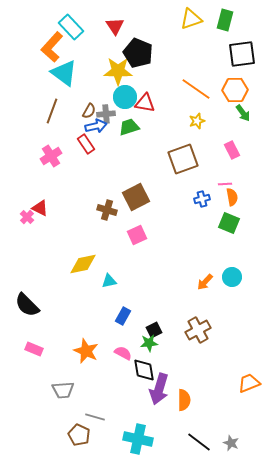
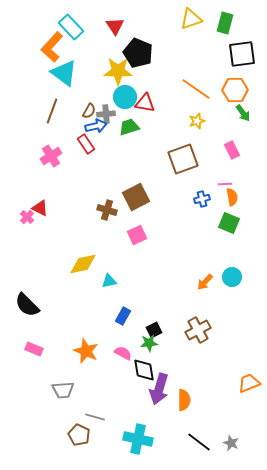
green rectangle at (225, 20): moved 3 px down
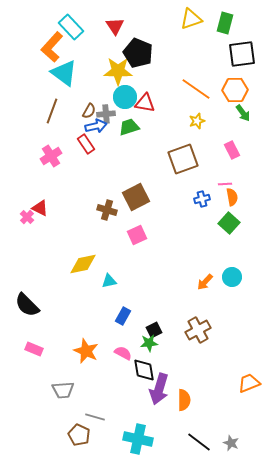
green square at (229, 223): rotated 20 degrees clockwise
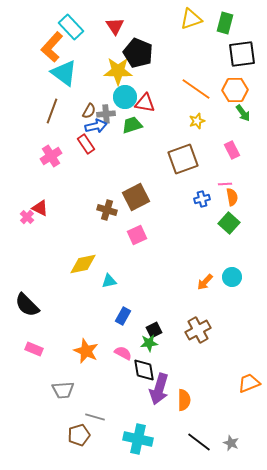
green trapezoid at (129, 127): moved 3 px right, 2 px up
brown pentagon at (79, 435): rotated 30 degrees clockwise
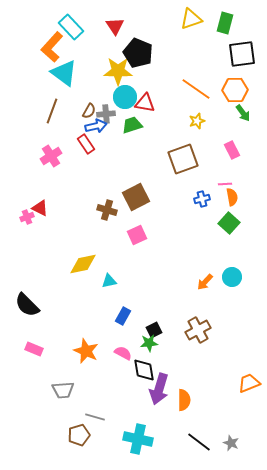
pink cross at (27, 217): rotated 24 degrees clockwise
